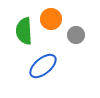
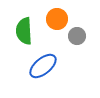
orange circle: moved 6 px right
gray circle: moved 1 px right, 1 px down
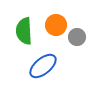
orange circle: moved 1 px left, 6 px down
gray circle: moved 1 px down
